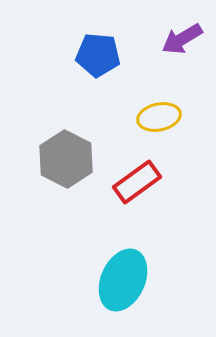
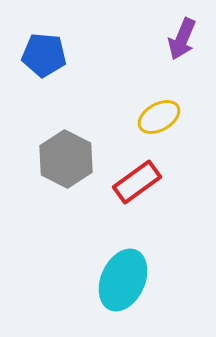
purple arrow: rotated 36 degrees counterclockwise
blue pentagon: moved 54 px left
yellow ellipse: rotated 18 degrees counterclockwise
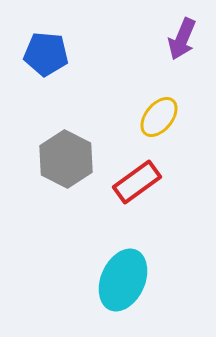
blue pentagon: moved 2 px right, 1 px up
yellow ellipse: rotated 21 degrees counterclockwise
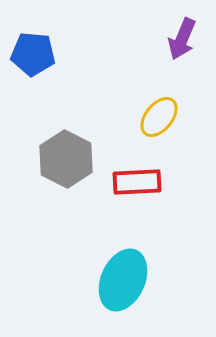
blue pentagon: moved 13 px left
red rectangle: rotated 33 degrees clockwise
